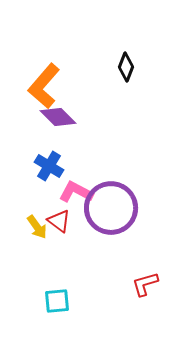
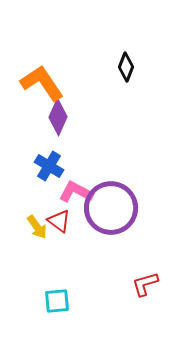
orange L-shape: moved 2 px left, 3 px up; rotated 105 degrees clockwise
purple diamond: rotated 69 degrees clockwise
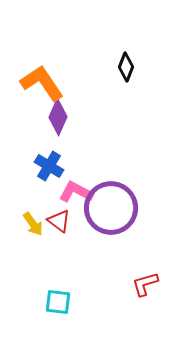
yellow arrow: moved 4 px left, 3 px up
cyan square: moved 1 px right, 1 px down; rotated 12 degrees clockwise
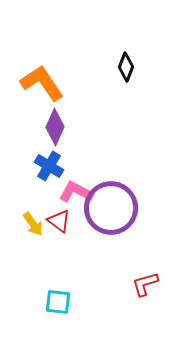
purple diamond: moved 3 px left, 10 px down
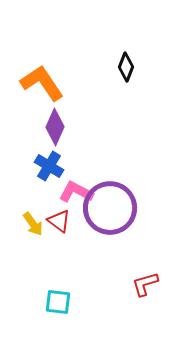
purple circle: moved 1 px left
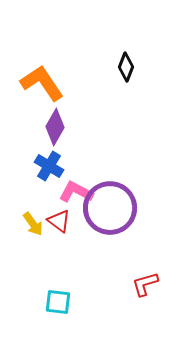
purple diamond: rotated 6 degrees clockwise
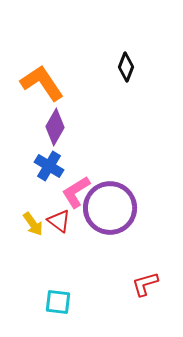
pink L-shape: rotated 60 degrees counterclockwise
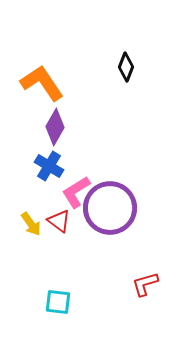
yellow arrow: moved 2 px left
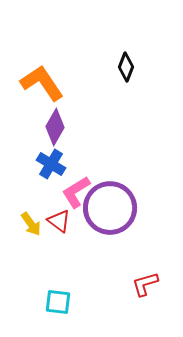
blue cross: moved 2 px right, 2 px up
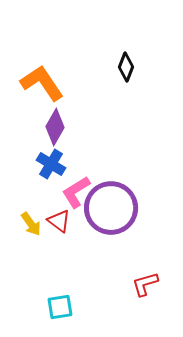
purple circle: moved 1 px right
cyan square: moved 2 px right, 5 px down; rotated 16 degrees counterclockwise
